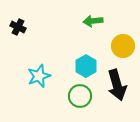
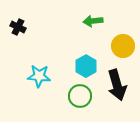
cyan star: rotated 25 degrees clockwise
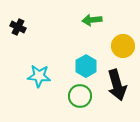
green arrow: moved 1 px left, 1 px up
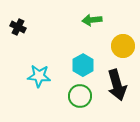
cyan hexagon: moved 3 px left, 1 px up
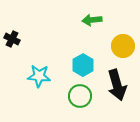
black cross: moved 6 px left, 12 px down
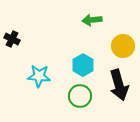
black arrow: moved 2 px right
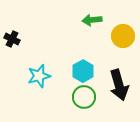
yellow circle: moved 10 px up
cyan hexagon: moved 6 px down
cyan star: rotated 20 degrees counterclockwise
green circle: moved 4 px right, 1 px down
